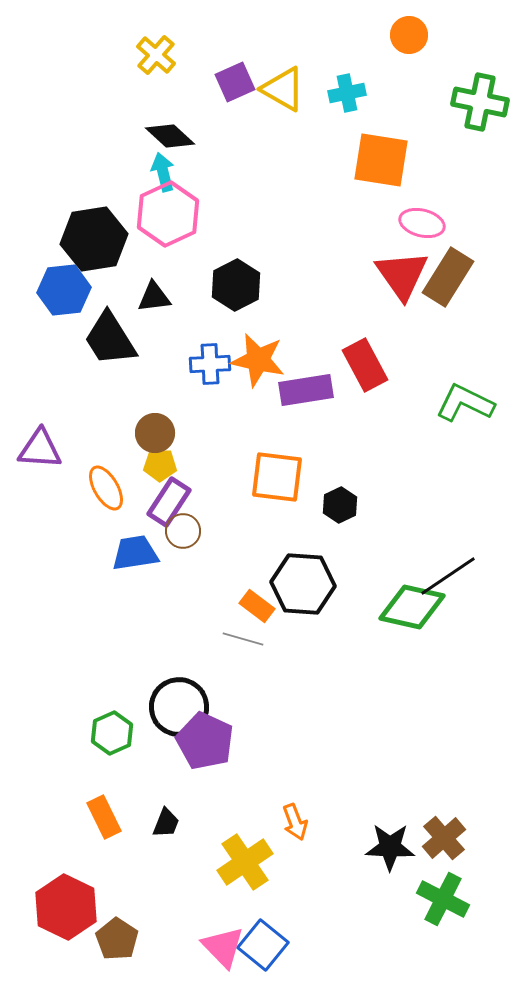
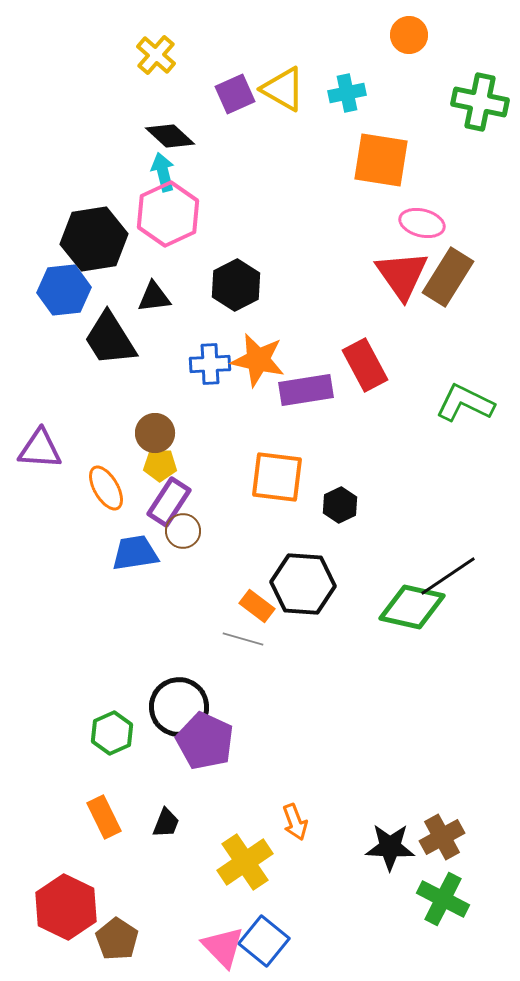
purple square at (235, 82): moved 12 px down
brown cross at (444, 838): moved 2 px left, 1 px up; rotated 12 degrees clockwise
blue square at (263, 945): moved 1 px right, 4 px up
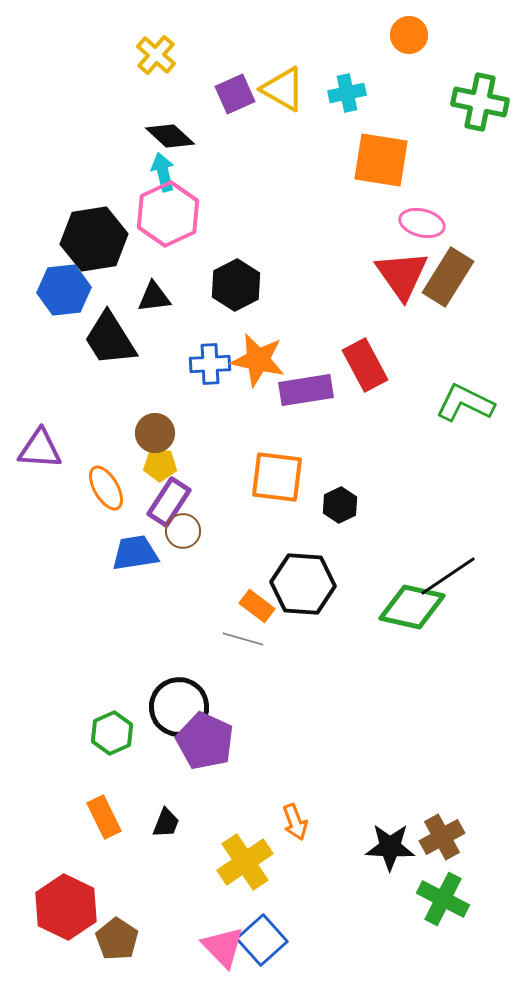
blue square at (264, 941): moved 2 px left, 1 px up; rotated 9 degrees clockwise
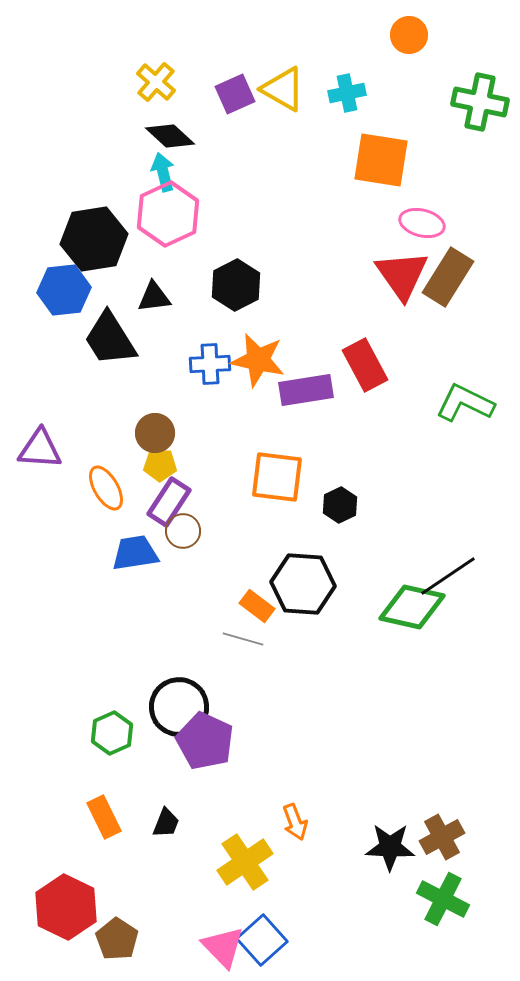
yellow cross at (156, 55): moved 27 px down
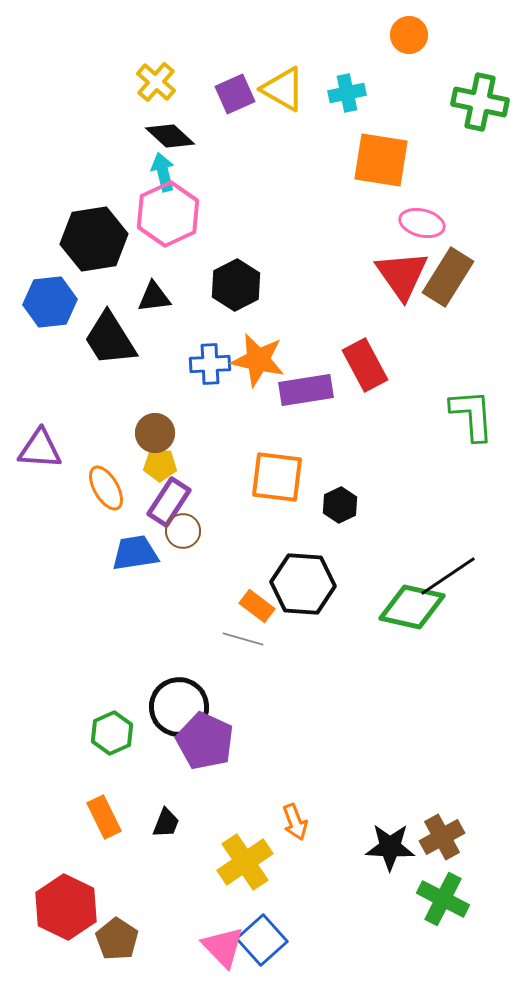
blue hexagon at (64, 290): moved 14 px left, 12 px down
green L-shape at (465, 403): moved 7 px right, 12 px down; rotated 60 degrees clockwise
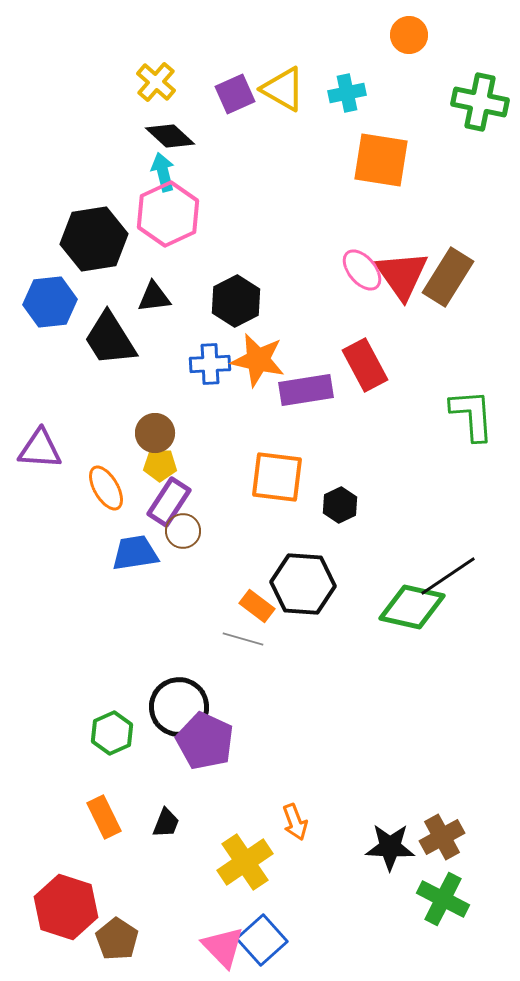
pink ellipse at (422, 223): moved 60 px left, 47 px down; rotated 36 degrees clockwise
black hexagon at (236, 285): moved 16 px down
red hexagon at (66, 907): rotated 8 degrees counterclockwise
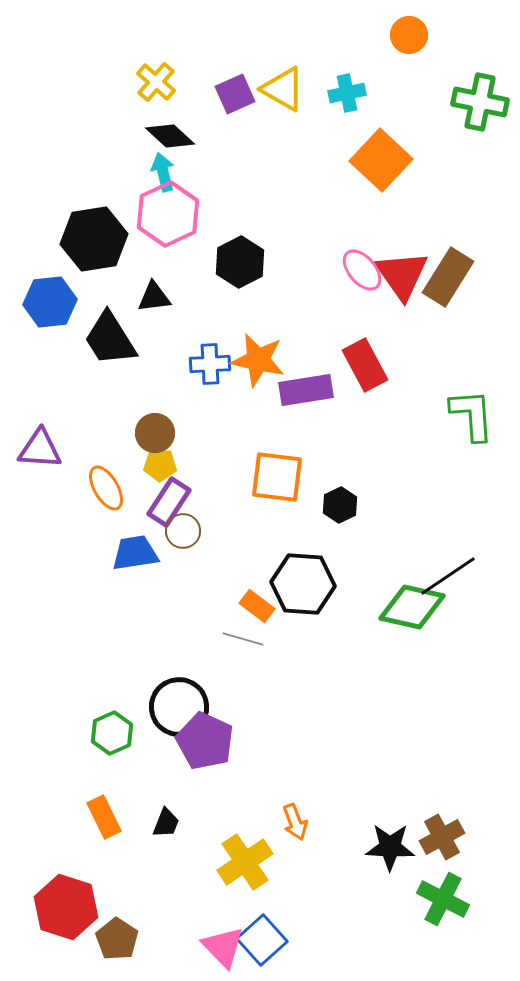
orange square at (381, 160): rotated 34 degrees clockwise
black hexagon at (236, 301): moved 4 px right, 39 px up
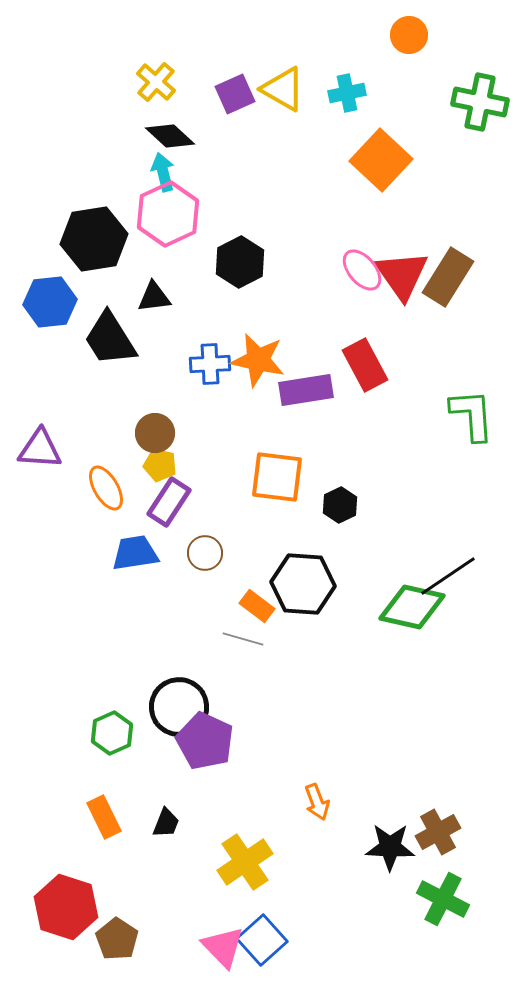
yellow pentagon at (160, 465): rotated 12 degrees clockwise
brown circle at (183, 531): moved 22 px right, 22 px down
orange arrow at (295, 822): moved 22 px right, 20 px up
brown cross at (442, 837): moved 4 px left, 5 px up
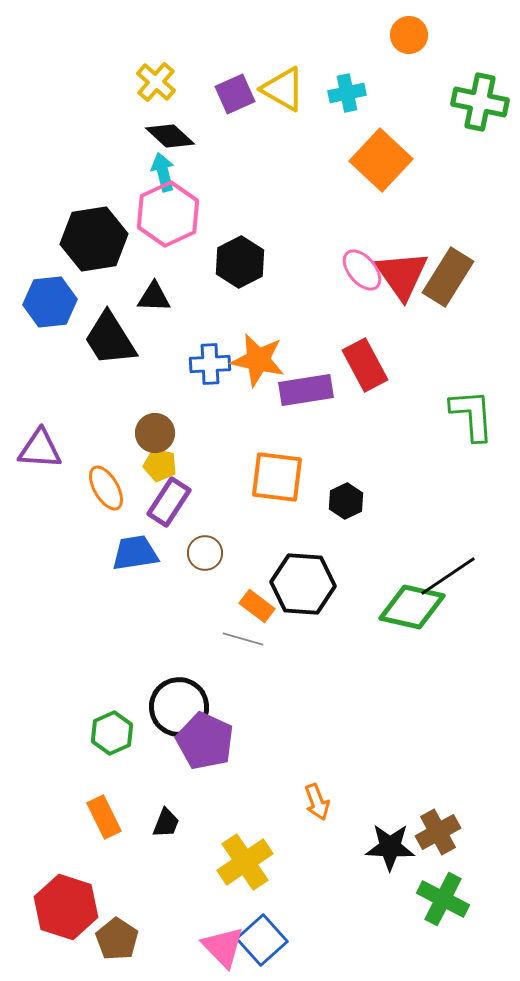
black triangle at (154, 297): rotated 9 degrees clockwise
black hexagon at (340, 505): moved 6 px right, 4 px up
